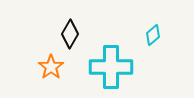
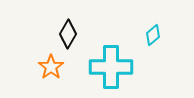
black diamond: moved 2 px left
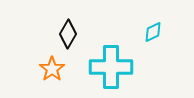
cyan diamond: moved 3 px up; rotated 15 degrees clockwise
orange star: moved 1 px right, 2 px down
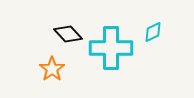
black diamond: rotated 72 degrees counterclockwise
cyan cross: moved 19 px up
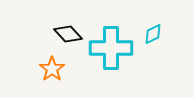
cyan diamond: moved 2 px down
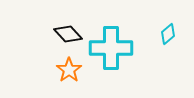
cyan diamond: moved 15 px right; rotated 15 degrees counterclockwise
orange star: moved 17 px right, 1 px down
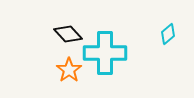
cyan cross: moved 6 px left, 5 px down
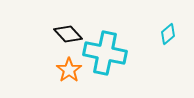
cyan cross: rotated 12 degrees clockwise
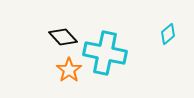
black diamond: moved 5 px left, 3 px down
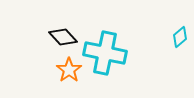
cyan diamond: moved 12 px right, 3 px down
